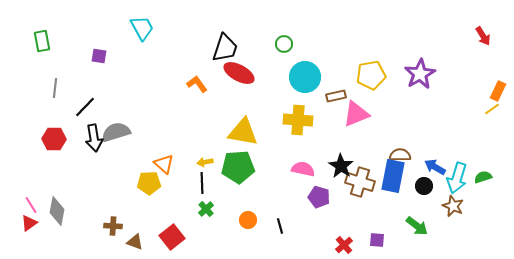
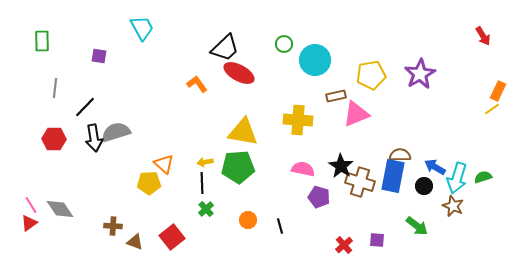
green rectangle at (42, 41): rotated 10 degrees clockwise
black trapezoid at (225, 48): rotated 28 degrees clockwise
cyan circle at (305, 77): moved 10 px right, 17 px up
gray diamond at (57, 211): moved 3 px right, 2 px up; rotated 44 degrees counterclockwise
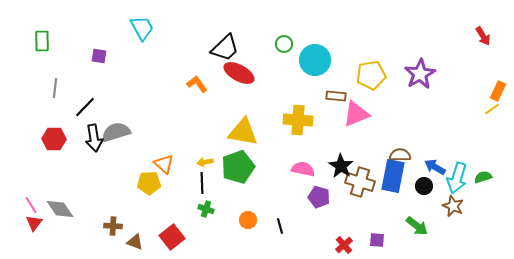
brown rectangle at (336, 96): rotated 18 degrees clockwise
green pentagon at (238, 167): rotated 16 degrees counterclockwise
green cross at (206, 209): rotated 28 degrees counterclockwise
red triangle at (29, 223): moved 5 px right; rotated 18 degrees counterclockwise
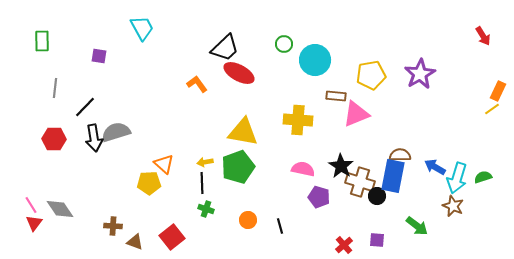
black circle at (424, 186): moved 47 px left, 10 px down
